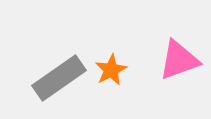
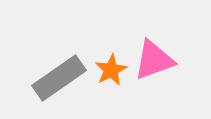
pink triangle: moved 25 px left
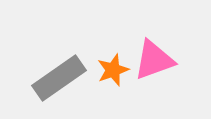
orange star: moved 2 px right; rotated 8 degrees clockwise
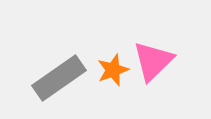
pink triangle: moved 1 px left, 1 px down; rotated 24 degrees counterclockwise
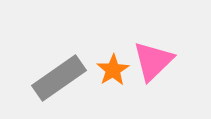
orange star: rotated 12 degrees counterclockwise
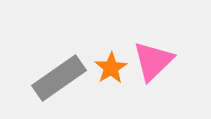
orange star: moved 2 px left, 2 px up
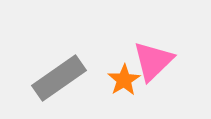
orange star: moved 13 px right, 12 px down
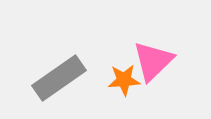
orange star: rotated 28 degrees clockwise
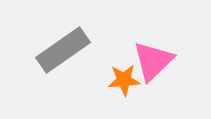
gray rectangle: moved 4 px right, 28 px up
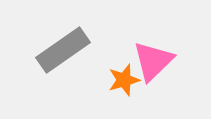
orange star: rotated 12 degrees counterclockwise
